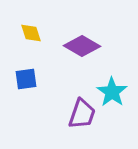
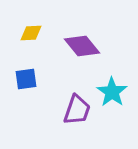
yellow diamond: rotated 75 degrees counterclockwise
purple diamond: rotated 21 degrees clockwise
purple trapezoid: moved 5 px left, 4 px up
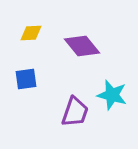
cyan star: moved 3 px down; rotated 20 degrees counterclockwise
purple trapezoid: moved 2 px left, 2 px down
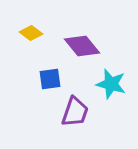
yellow diamond: rotated 40 degrees clockwise
blue square: moved 24 px right
cyan star: moved 1 px left, 11 px up
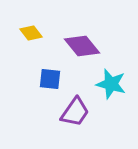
yellow diamond: rotated 15 degrees clockwise
blue square: rotated 15 degrees clockwise
purple trapezoid: rotated 16 degrees clockwise
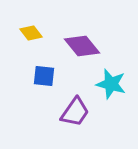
blue square: moved 6 px left, 3 px up
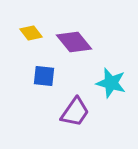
purple diamond: moved 8 px left, 4 px up
cyan star: moved 1 px up
